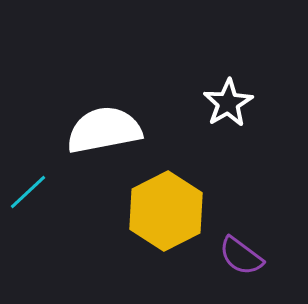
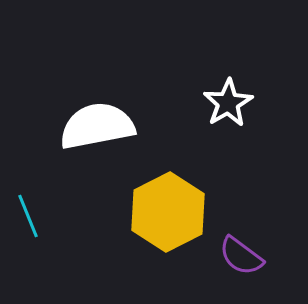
white semicircle: moved 7 px left, 4 px up
cyan line: moved 24 px down; rotated 69 degrees counterclockwise
yellow hexagon: moved 2 px right, 1 px down
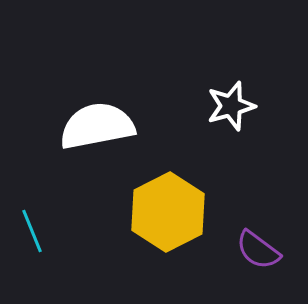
white star: moved 3 px right, 3 px down; rotated 15 degrees clockwise
cyan line: moved 4 px right, 15 px down
purple semicircle: moved 17 px right, 6 px up
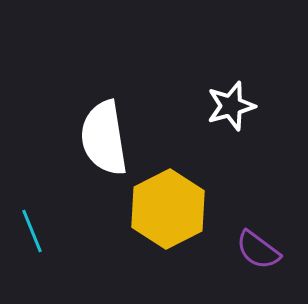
white semicircle: moved 7 px right, 12 px down; rotated 88 degrees counterclockwise
yellow hexagon: moved 3 px up
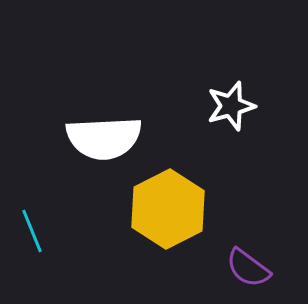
white semicircle: rotated 84 degrees counterclockwise
purple semicircle: moved 10 px left, 18 px down
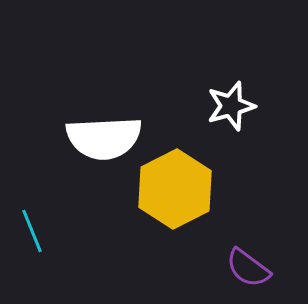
yellow hexagon: moved 7 px right, 20 px up
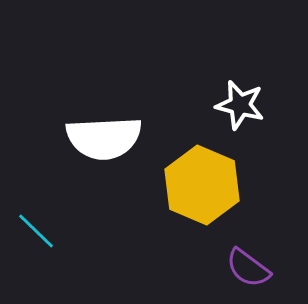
white star: moved 9 px right, 1 px up; rotated 30 degrees clockwise
yellow hexagon: moved 27 px right, 4 px up; rotated 10 degrees counterclockwise
cyan line: moved 4 px right; rotated 24 degrees counterclockwise
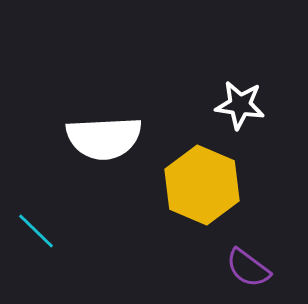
white star: rotated 6 degrees counterclockwise
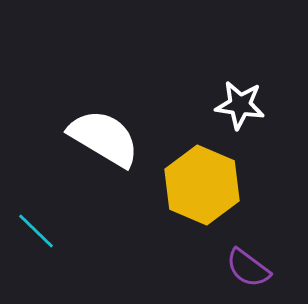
white semicircle: rotated 146 degrees counterclockwise
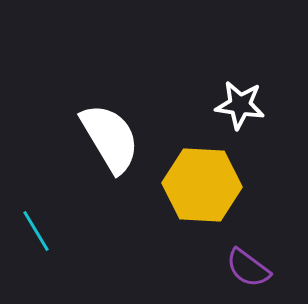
white semicircle: moved 6 px right; rotated 28 degrees clockwise
yellow hexagon: rotated 20 degrees counterclockwise
cyan line: rotated 15 degrees clockwise
